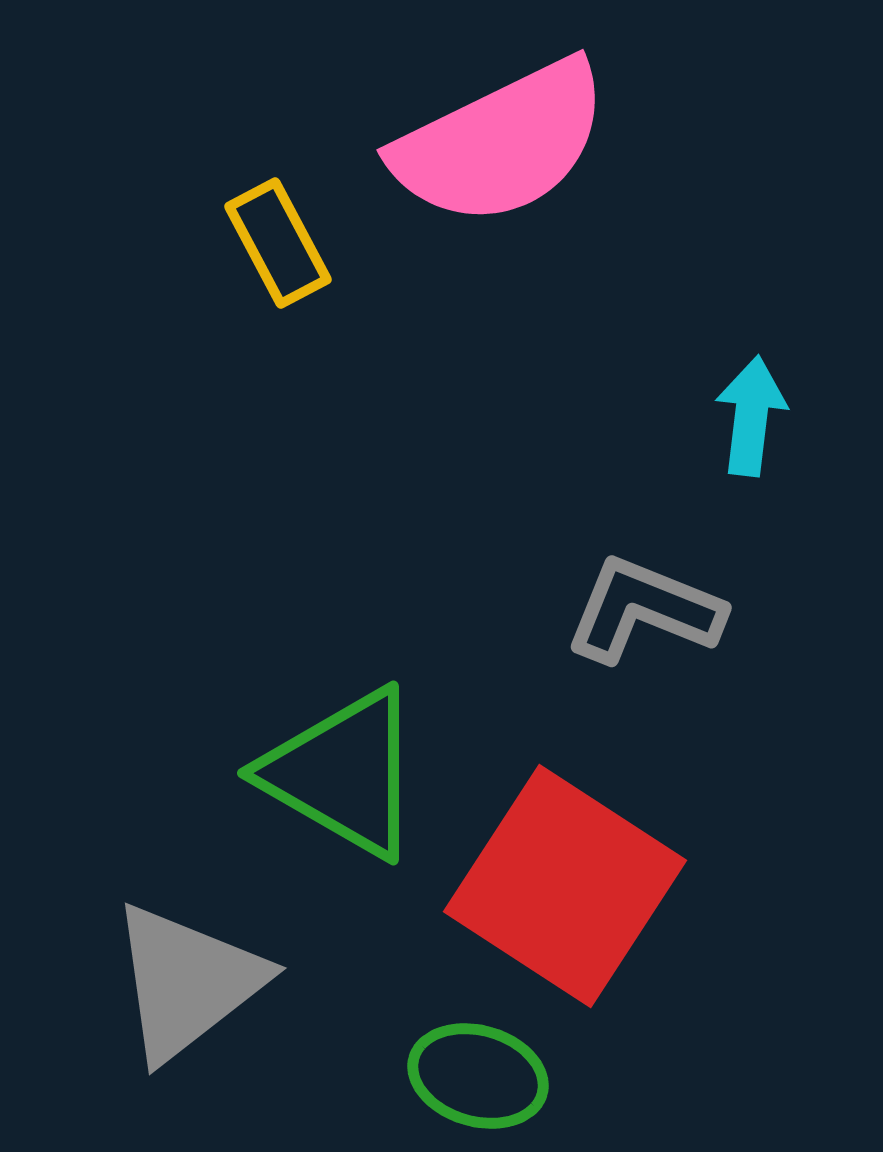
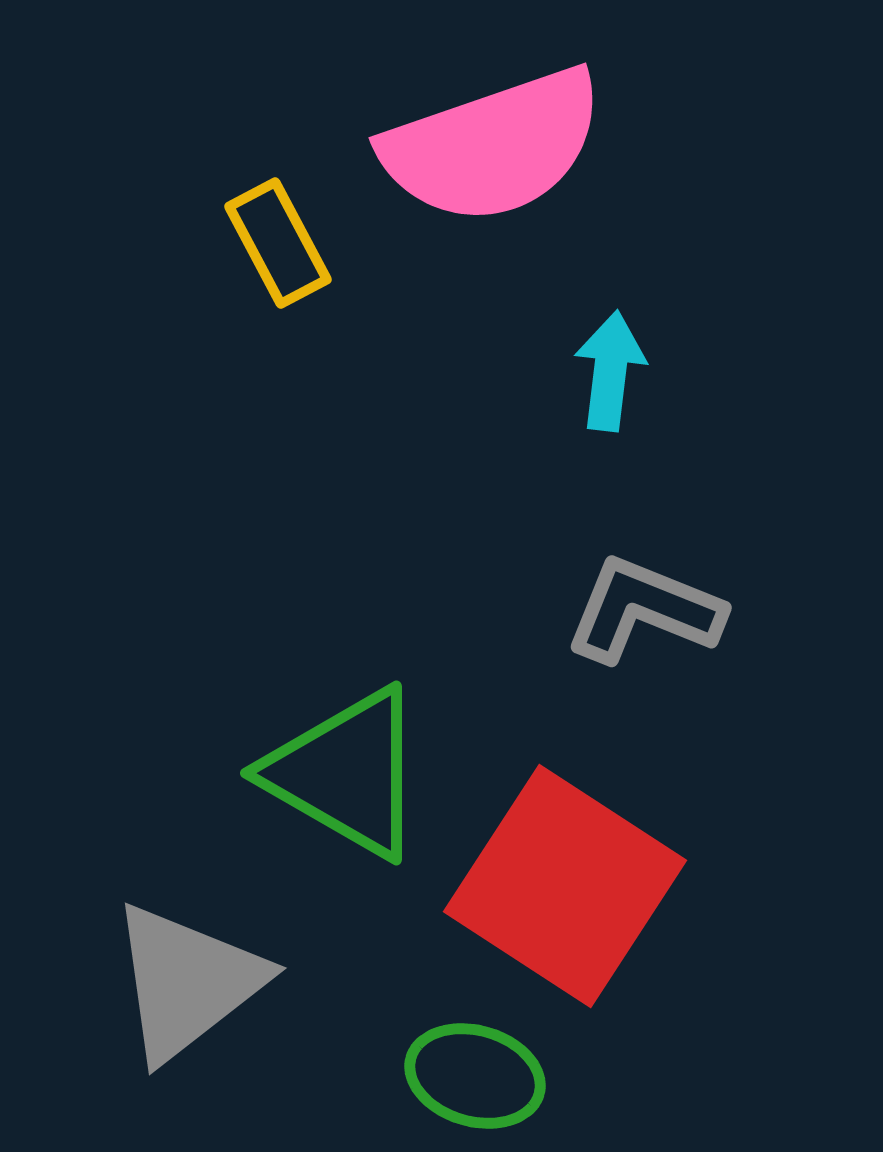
pink semicircle: moved 8 px left, 3 px down; rotated 7 degrees clockwise
cyan arrow: moved 141 px left, 45 px up
green triangle: moved 3 px right
green ellipse: moved 3 px left
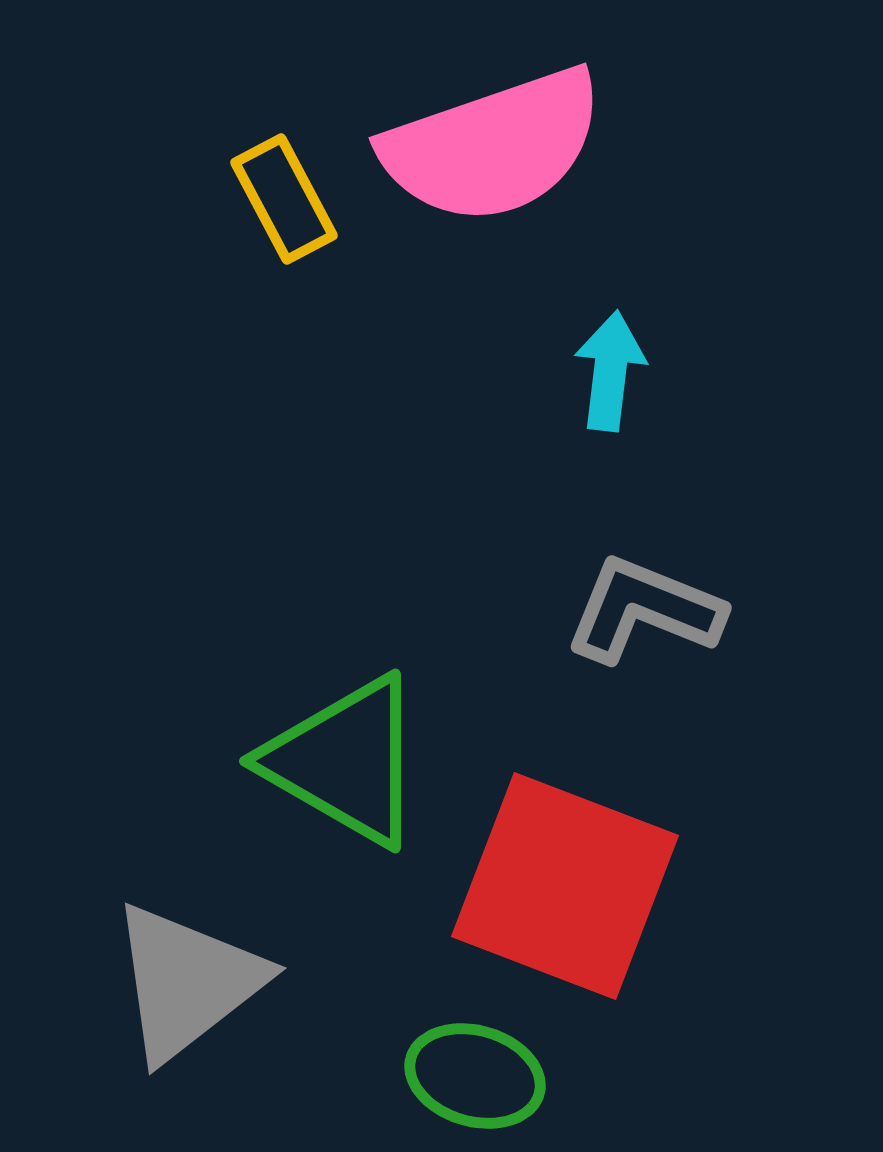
yellow rectangle: moved 6 px right, 44 px up
green triangle: moved 1 px left, 12 px up
red square: rotated 12 degrees counterclockwise
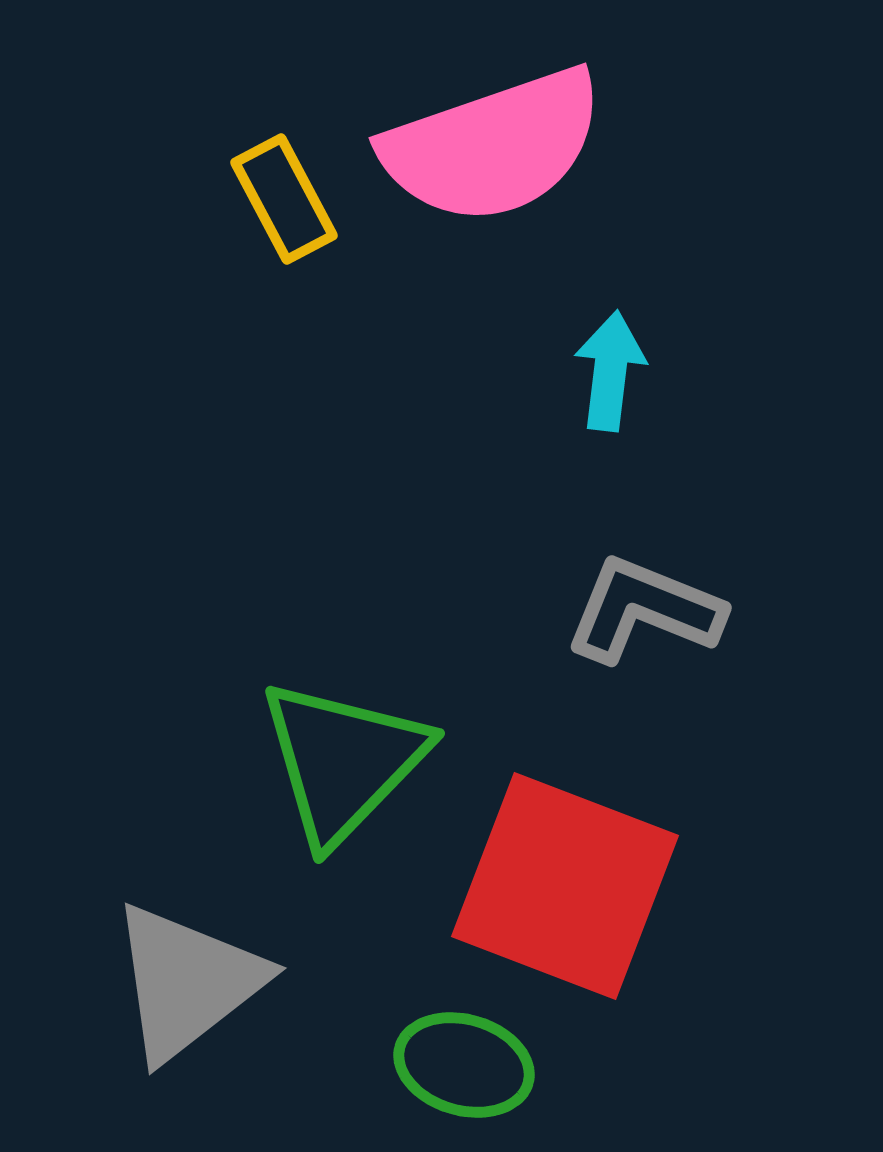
green triangle: moved 2 px left; rotated 44 degrees clockwise
green ellipse: moved 11 px left, 11 px up
